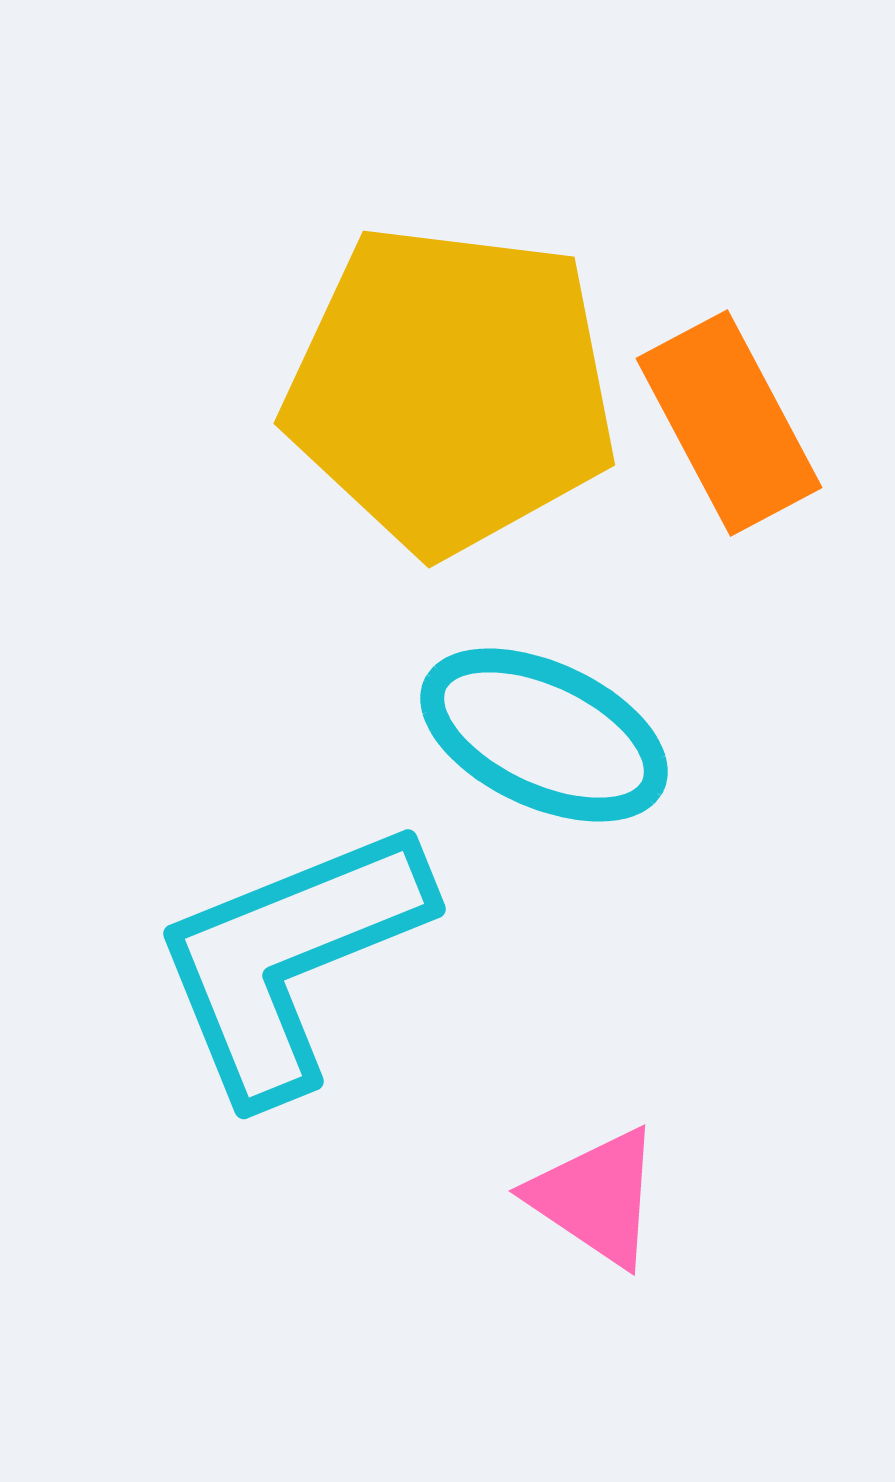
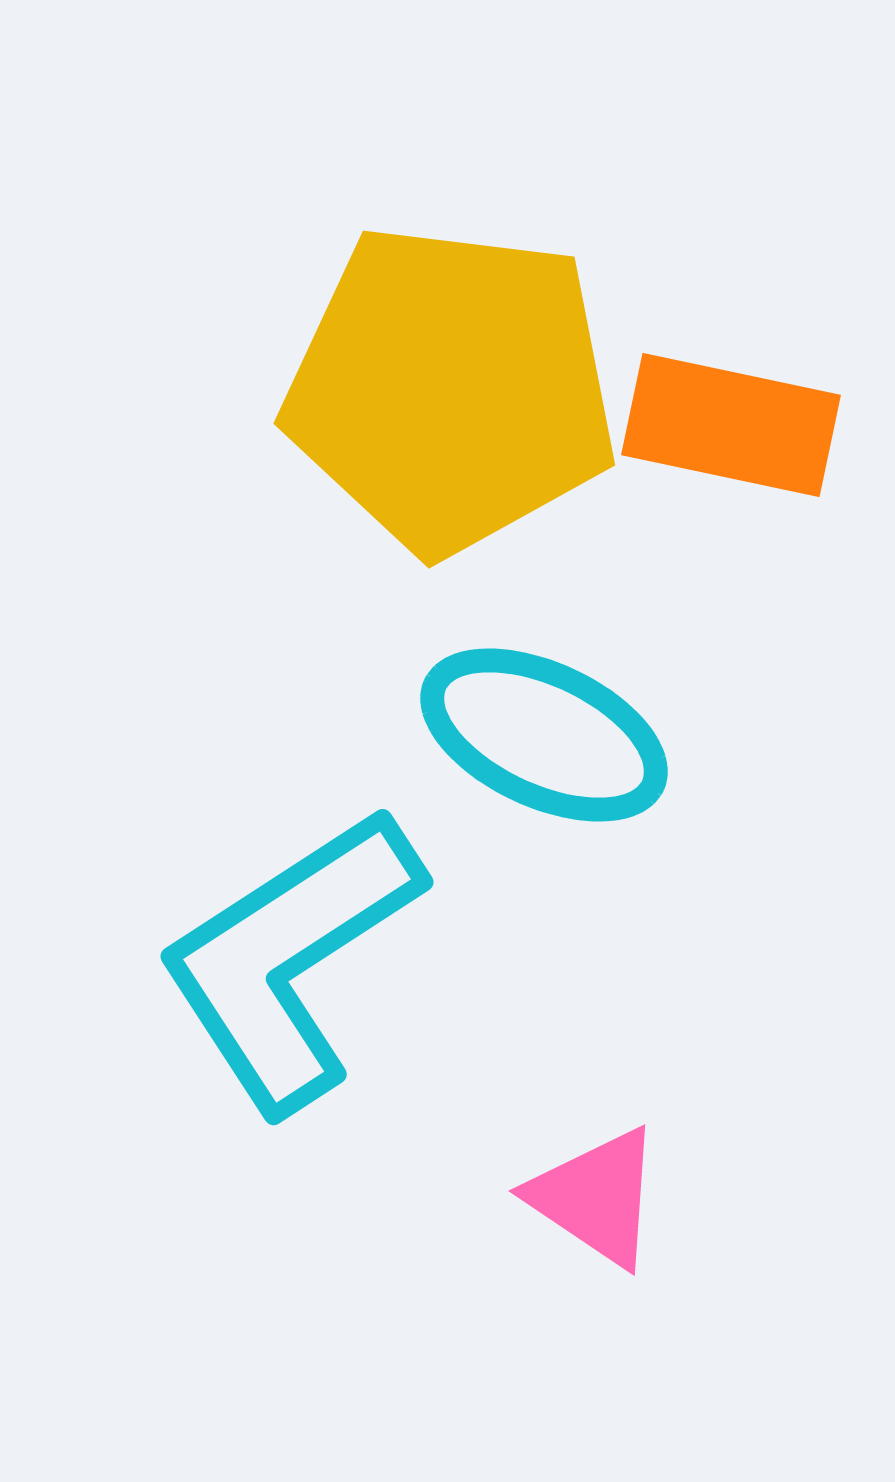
orange rectangle: moved 2 px right, 2 px down; rotated 50 degrees counterclockwise
cyan L-shape: rotated 11 degrees counterclockwise
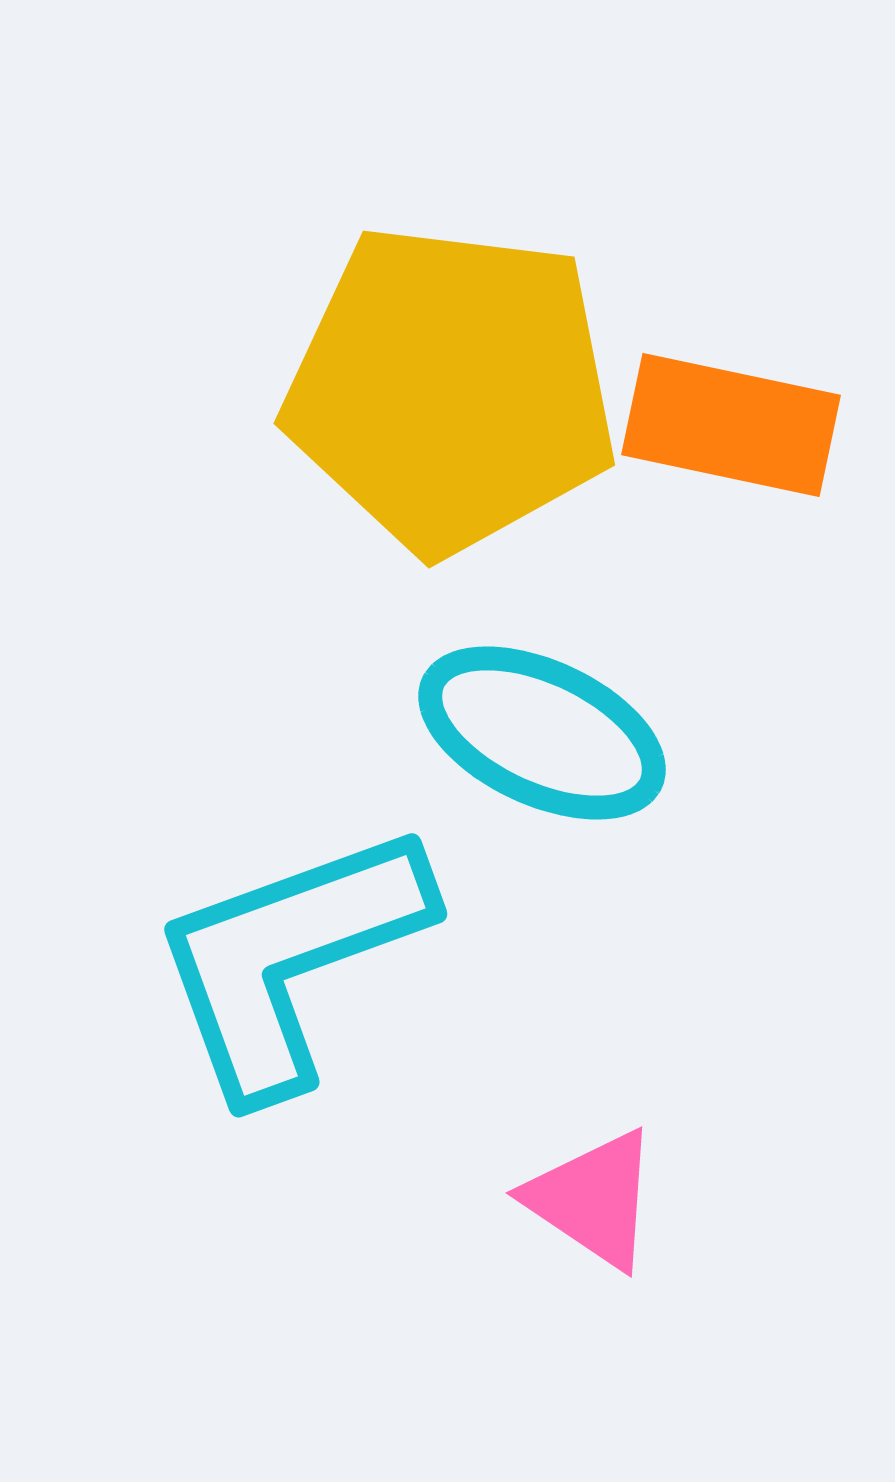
cyan ellipse: moved 2 px left, 2 px up
cyan L-shape: rotated 13 degrees clockwise
pink triangle: moved 3 px left, 2 px down
